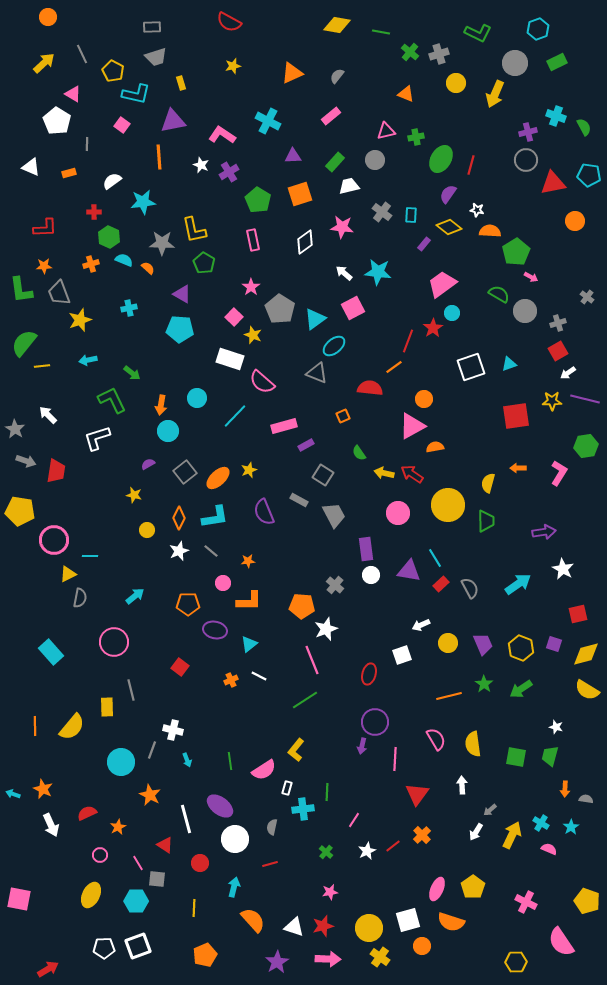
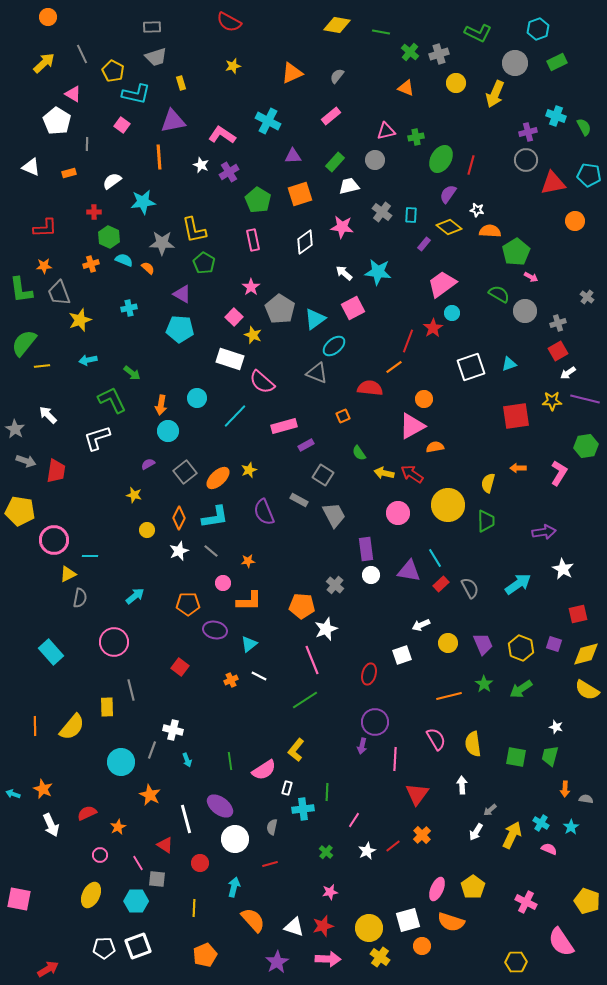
orange triangle at (406, 94): moved 6 px up
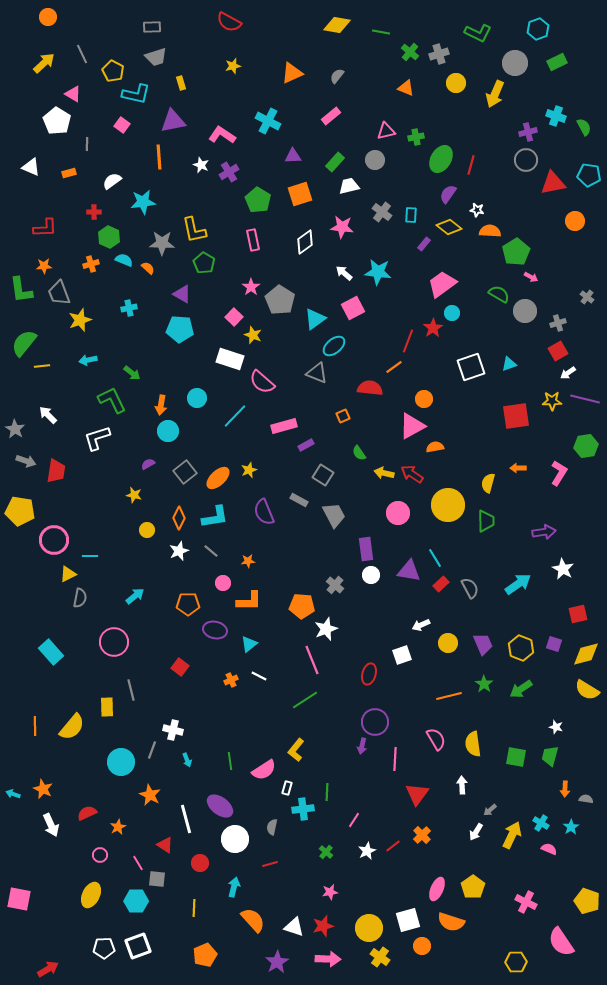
gray pentagon at (280, 309): moved 9 px up
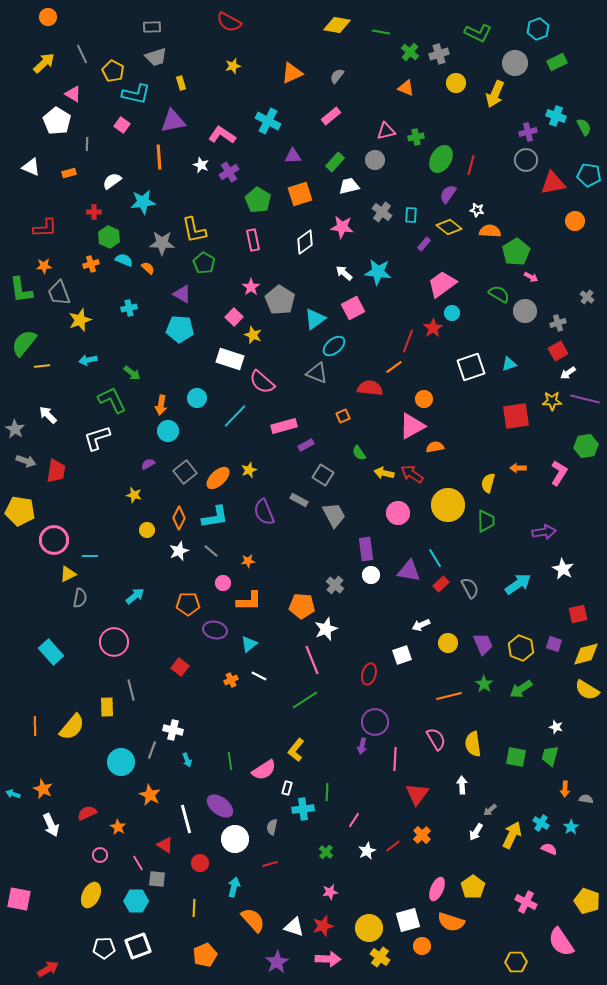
orange star at (118, 827): rotated 14 degrees counterclockwise
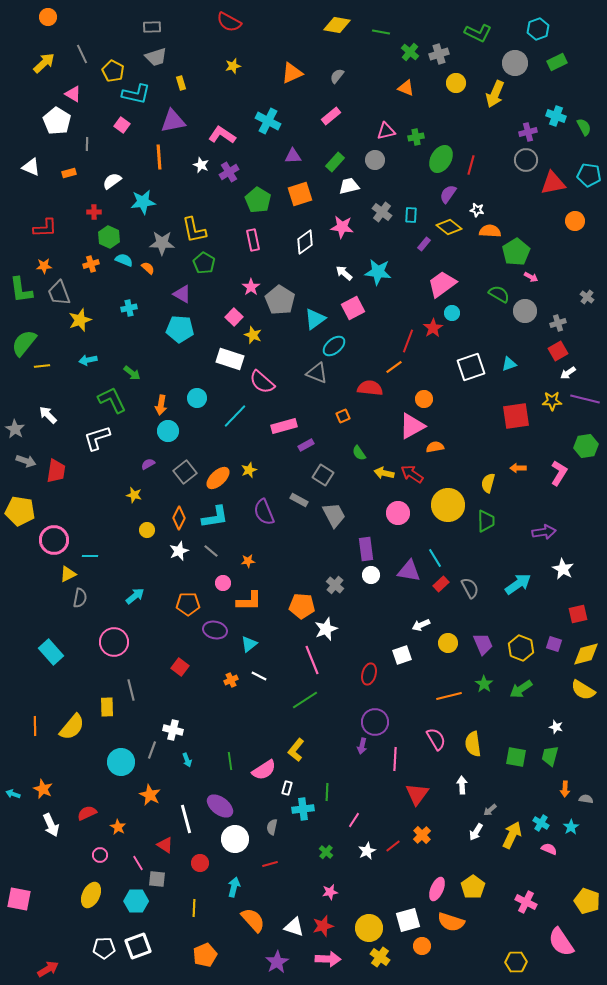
yellow semicircle at (587, 690): moved 4 px left
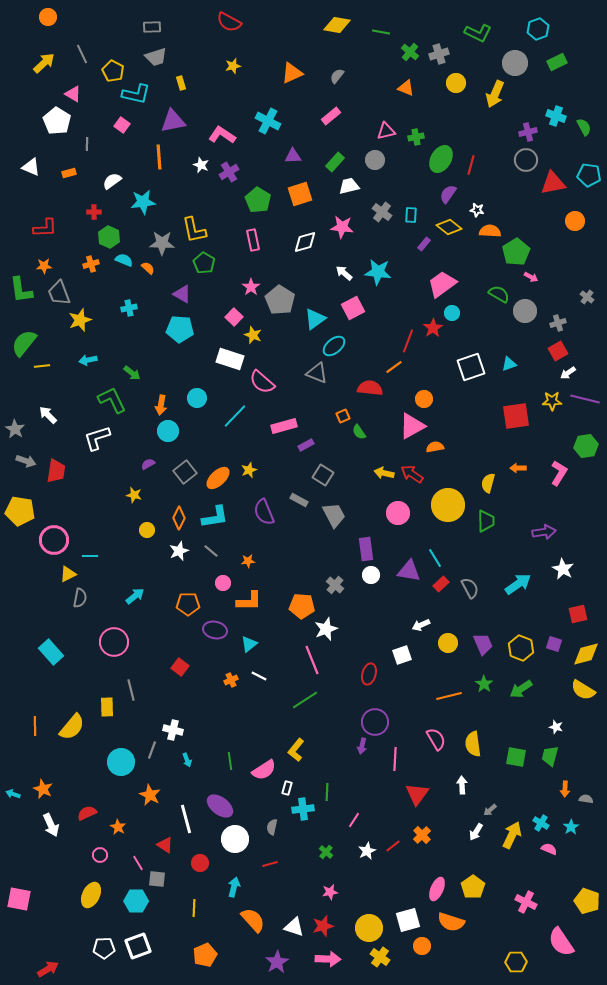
white diamond at (305, 242): rotated 20 degrees clockwise
green semicircle at (359, 453): moved 21 px up
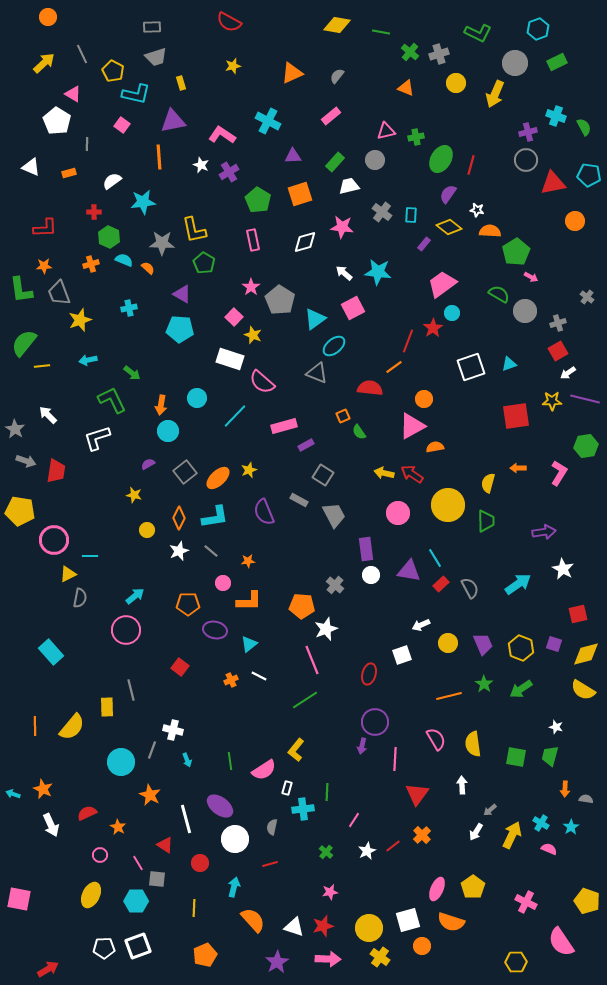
pink circle at (114, 642): moved 12 px right, 12 px up
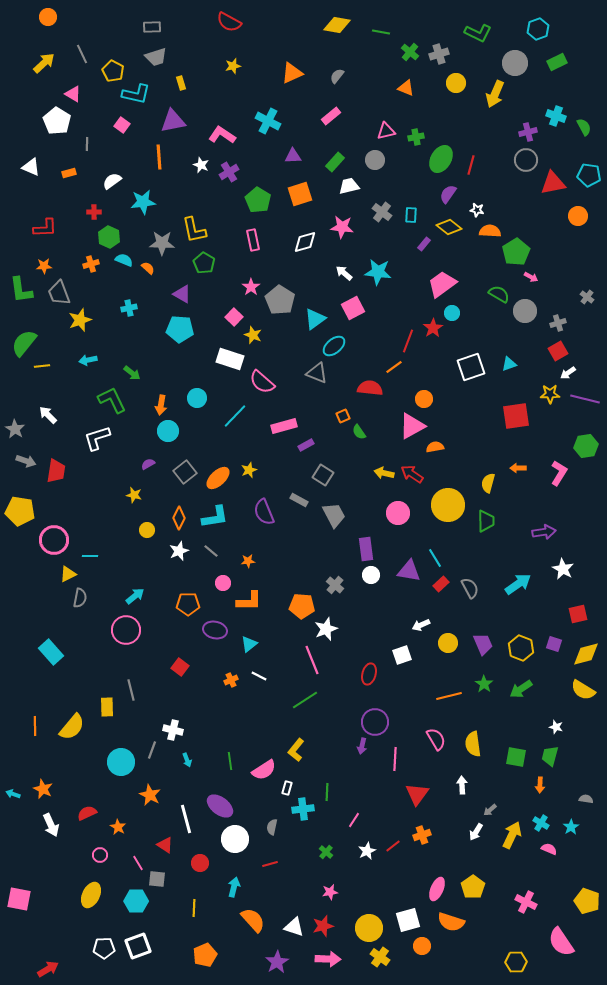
orange circle at (575, 221): moved 3 px right, 5 px up
yellow star at (552, 401): moved 2 px left, 7 px up
orange arrow at (565, 789): moved 25 px left, 4 px up
orange cross at (422, 835): rotated 24 degrees clockwise
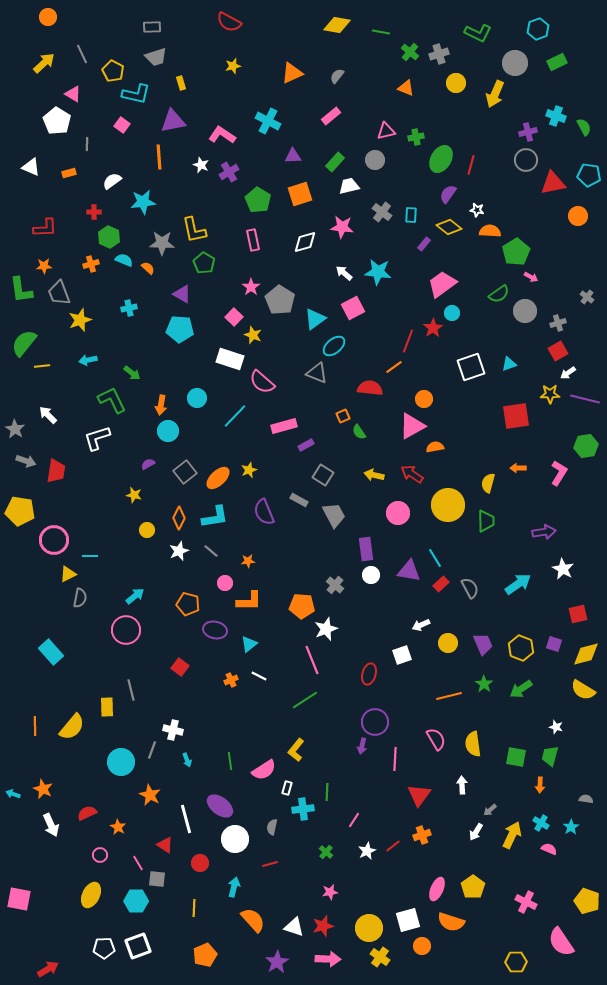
green semicircle at (499, 294): rotated 115 degrees clockwise
yellow arrow at (384, 473): moved 10 px left, 2 px down
pink circle at (223, 583): moved 2 px right
orange pentagon at (188, 604): rotated 15 degrees clockwise
red triangle at (417, 794): moved 2 px right, 1 px down
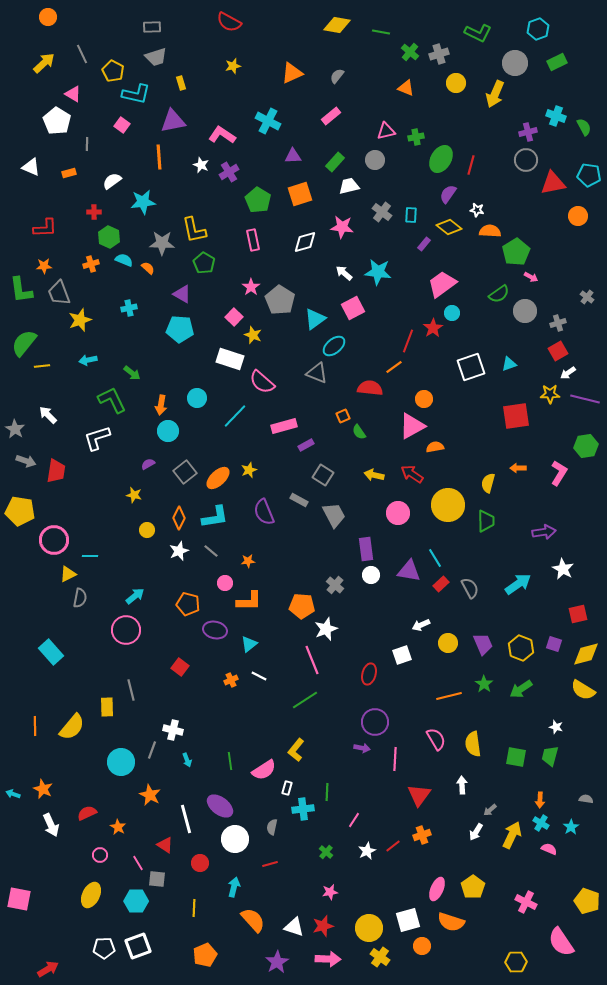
purple arrow at (362, 746): moved 2 px down; rotated 91 degrees counterclockwise
orange arrow at (540, 785): moved 15 px down
